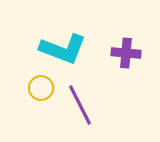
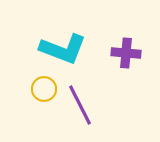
yellow circle: moved 3 px right, 1 px down
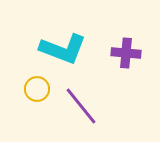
yellow circle: moved 7 px left
purple line: moved 1 px right, 1 px down; rotated 12 degrees counterclockwise
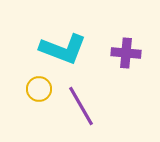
yellow circle: moved 2 px right
purple line: rotated 9 degrees clockwise
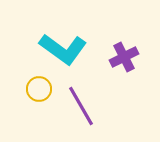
cyan L-shape: rotated 15 degrees clockwise
purple cross: moved 2 px left, 4 px down; rotated 32 degrees counterclockwise
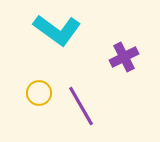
cyan L-shape: moved 6 px left, 19 px up
yellow circle: moved 4 px down
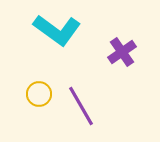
purple cross: moved 2 px left, 5 px up; rotated 8 degrees counterclockwise
yellow circle: moved 1 px down
